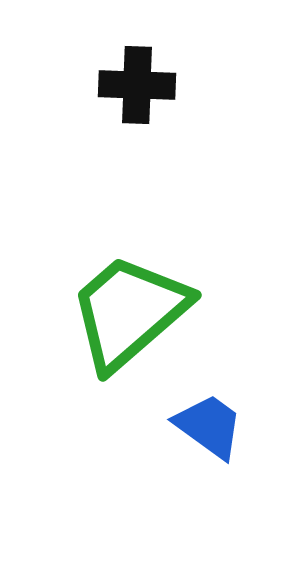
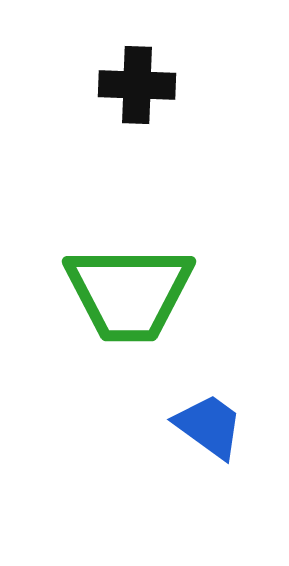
green trapezoid: moved 19 px up; rotated 139 degrees counterclockwise
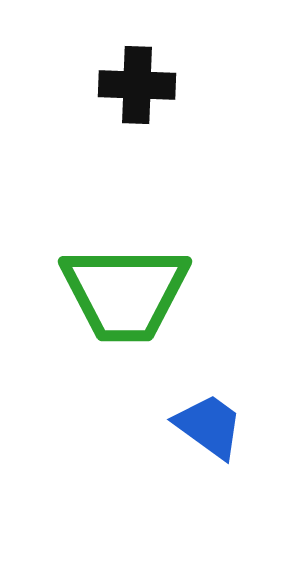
green trapezoid: moved 4 px left
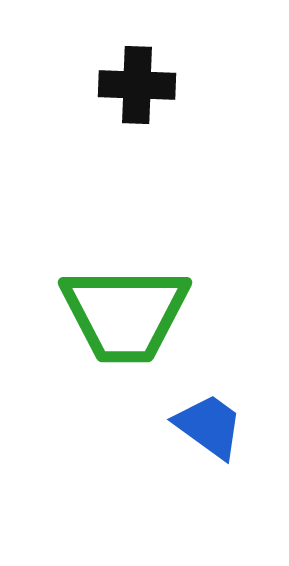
green trapezoid: moved 21 px down
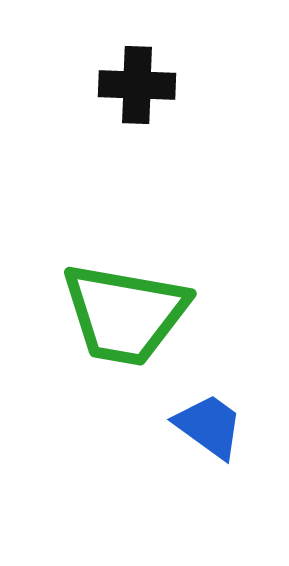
green trapezoid: rotated 10 degrees clockwise
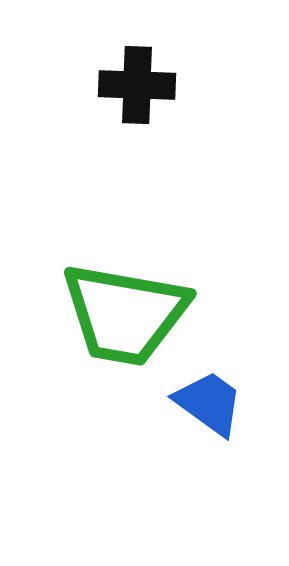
blue trapezoid: moved 23 px up
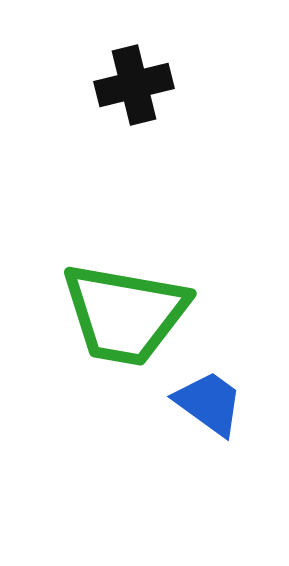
black cross: moved 3 px left; rotated 16 degrees counterclockwise
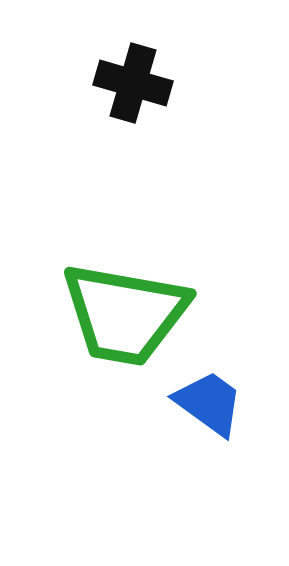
black cross: moved 1 px left, 2 px up; rotated 30 degrees clockwise
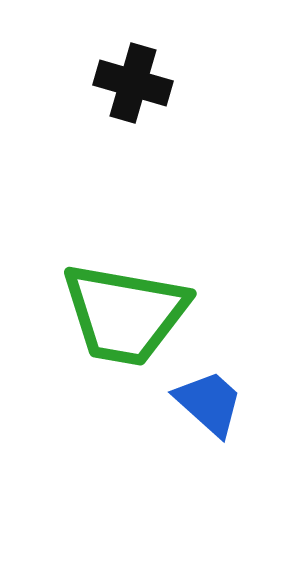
blue trapezoid: rotated 6 degrees clockwise
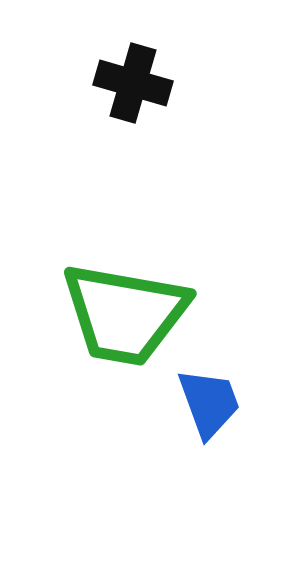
blue trapezoid: rotated 28 degrees clockwise
